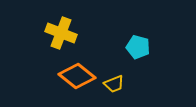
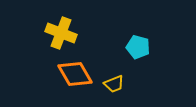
orange diamond: moved 2 px left, 2 px up; rotated 21 degrees clockwise
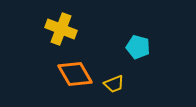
yellow cross: moved 4 px up
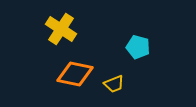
yellow cross: rotated 12 degrees clockwise
orange diamond: rotated 48 degrees counterclockwise
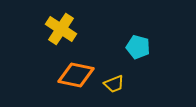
orange diamond: moved 1 px right, 1 px down
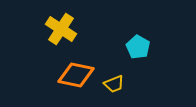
cyan pentagon: rotated 15 degrees clockwise
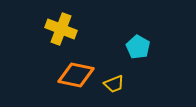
yellow cross: rotated 12 degrees counterclockwise
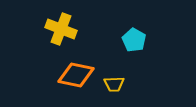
cyan pentagon: moved 4 px left, 7 px up
yellow trapezoid: rotated 20 degrees clockwise
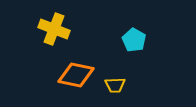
yellow cross: moved 7 px left
yellow trapezoid: moved 1 px right, 1 px down
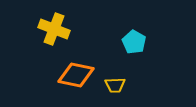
cyan pentagon: moved 2 px down
